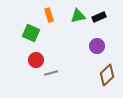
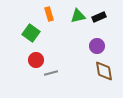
orange rectangle: moved 1 px up
green square: rotated 12 degrees clockwise
brown diamond: moved 3 px left, 4 px up; rotated 55 degrees counterclockwise
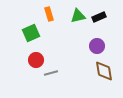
green square: rotated 30 degrees clockwise
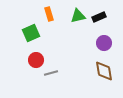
purple circle: moved 7 px right, 3 px up
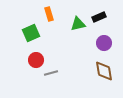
green triangle: moved 8 px down
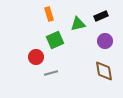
black rectangle: moved 2 px right, 1 px up
green square: moved 24 px right, 7 px down
purple circle: moved 1 px right, 2 px up
red circle: moved 3 px up
